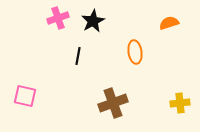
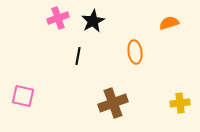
pink square: moved 2 px left
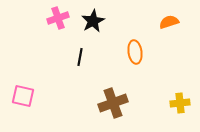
orange semicircle: moved 1 px up
black line: moved 2 px right, 1 px down
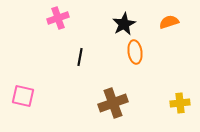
black star: moved 31 px right, 3 px down
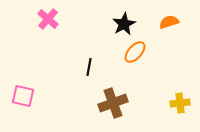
pink cross: moved 10 px left, 1 px down; rotated 30 degrees counterclockwise
orange ellipse: rotated 50 degrees clockwise
black line: moved 9 px right, 10 px down
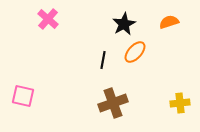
black line: moved 14 px right, 7 px up
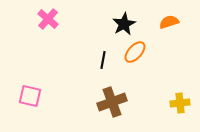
pink square: moved 7 px right
brown cross: moved 1 px left, 1 px up
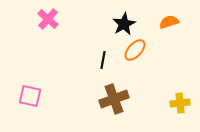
orange ellipse: moved 2 px up
brown cross: moved 2 px right, 3 px up
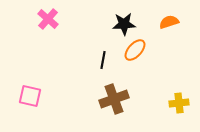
black star: rotated 25 degrees clockwise
yellow cross: moved 1 px left
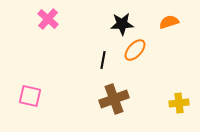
black star: moved 2 px left
